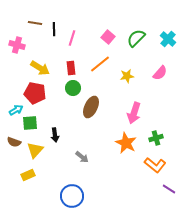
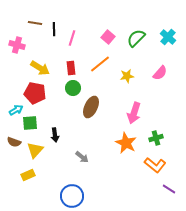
cyan cross: moved 2 px up
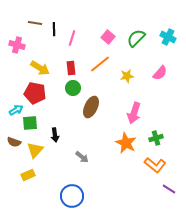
cyan cross: rotated 14 degrees counterclockwise
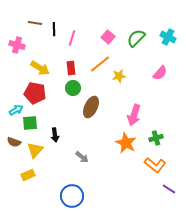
yellow star: moved 8 px left
pink arrow: moved 2 px down
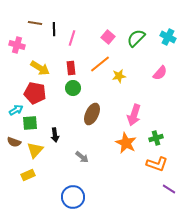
brown ellipse: moved 1 px right, 7 px down
orange L-shape: moved 2 px right, 1 px up; rotated 20 degrees counterclockwise
blue circle: moved 1 px right, 1 px down
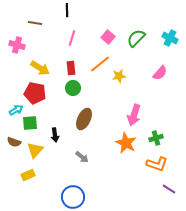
black line: moved 13 px right, 19 px up
cyan cross: moved 2 px right, 1 px down
brown ellipse: moved 8 px left, 5 px down
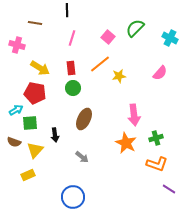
green semicircle: moved 1 px left, 10 px up
pink arrow: rotated 25 degrees counterclockwise
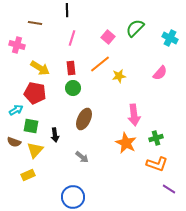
green square: moved 1 px right, 3 px down; rotated 14 degrees clockwise
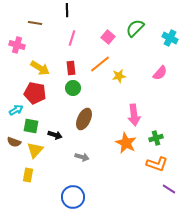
black arrow: rotated 64 degrees counterclockwise
gray arrow: rotated 24 degrees counterclockwise
yellow rectangle: rotated 56 degrees counterclockwise
